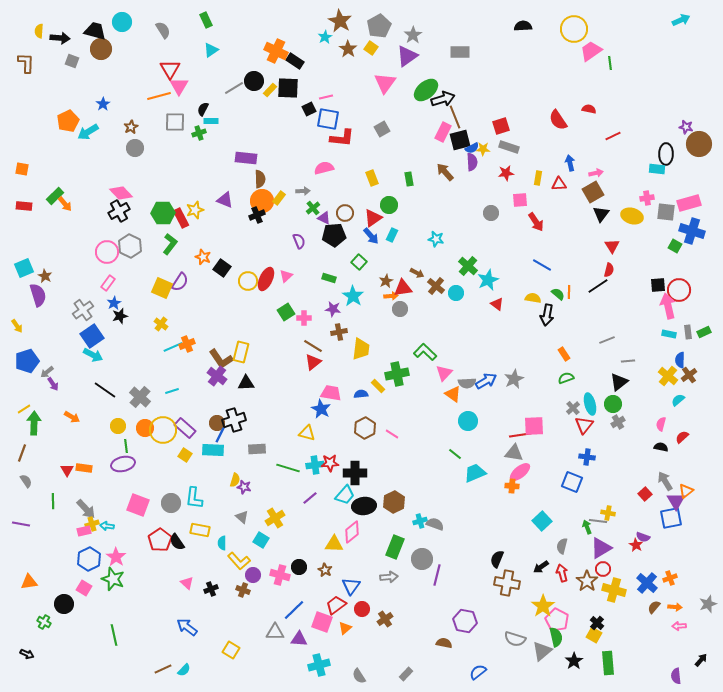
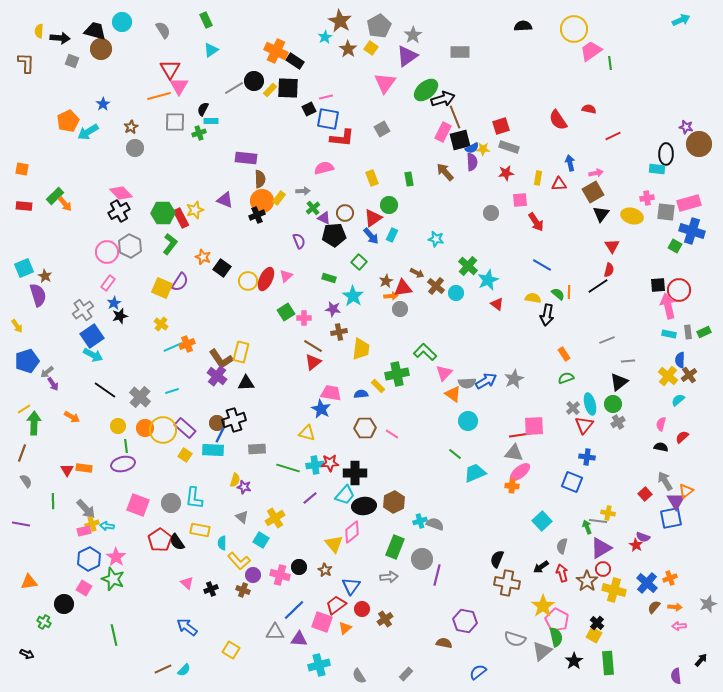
brown hexagon at (365, 428): rotated 25 degrees clockwise
yellow triangle at (334, 544): rotated 48 degrees clockwise
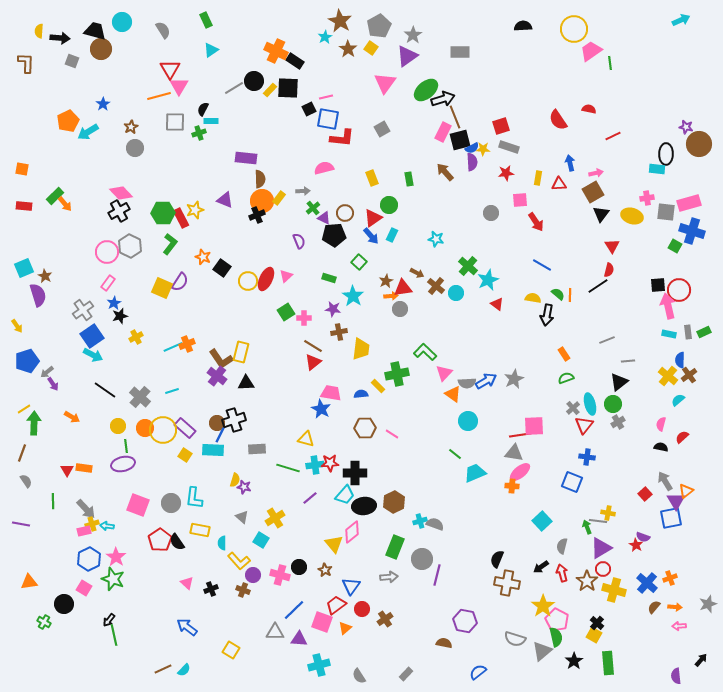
orange line at (569, 292): moved 1 px right, 3 px down
yellow cross at (161, 324): moved 25 px left, 13 px down; rotated 24 degrees clockwise
yellow triangle at (307, 433): moved 1 px left, 6 px down
black arrow at (27, 654): moved 82 px right, 34 px up; rotated 104 degrees clockwise
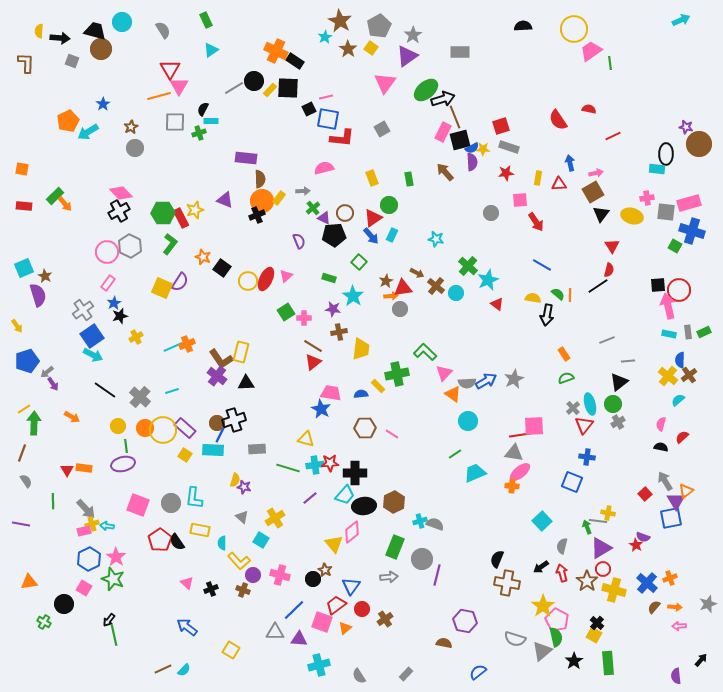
green line at (455, 454): rotated 72 degrees counterclockwise
black circle at (299, 567): moved 14 px right, 12 px down
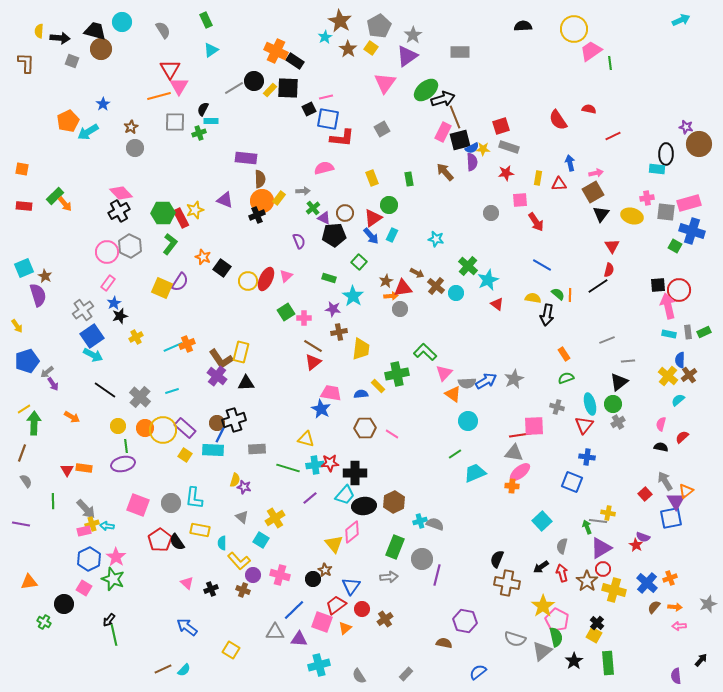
gray cross at (573, 408): moved 16 px left, 1 px up; rotated 32 degrees counterclockwise
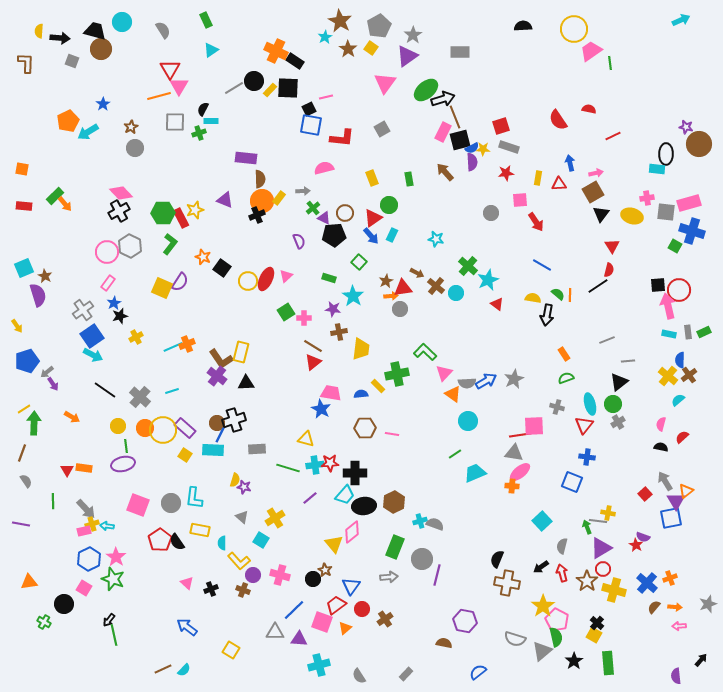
blue square at (328, 119): moved 17 px left, 6 px down
pink line at (392, 434): rotated 24 degrees counterclockwise
